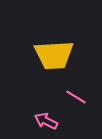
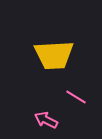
pink arrow: moved 1 px up
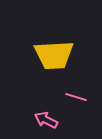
pink line: rotated 15 degrees counterclockwise
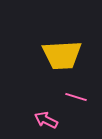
yellow trapezoid: moved 8 px right
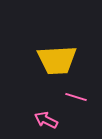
yellow trapezoid: moved 5 px left, 5 px down
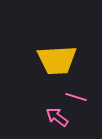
pink arrow: moved 11 px right, 3 px up; rotated 10 degrees clockwise
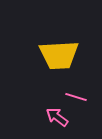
yellow trapezoid: moved 2 px right, 5 px up
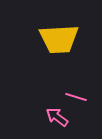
yellow trapezoid: moved 16 px up
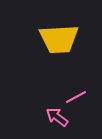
pink line: rotated 45 degrees counterclockwise
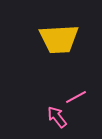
pink arrow: rotated 15 degrees clockwise
